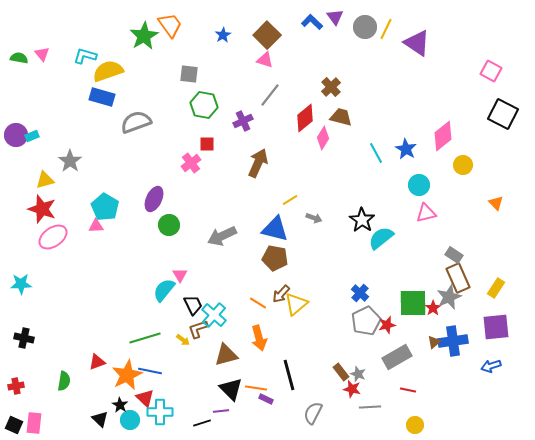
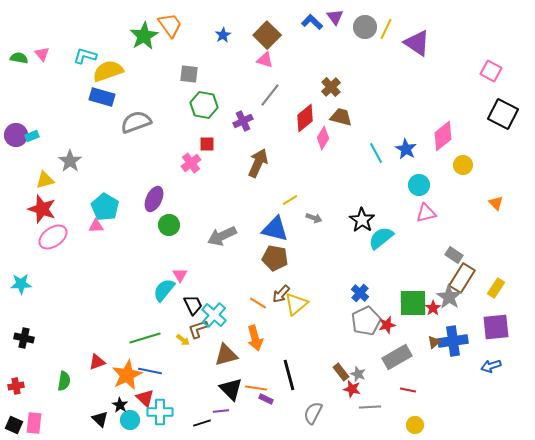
brown rectangle at (458, 278): moved 4 px right; rotated 56 degrees clockwise
gray star at (449, 297): rotated 15 degrees counterclockwise
orange arrow at (259, 338): moved 4 px left
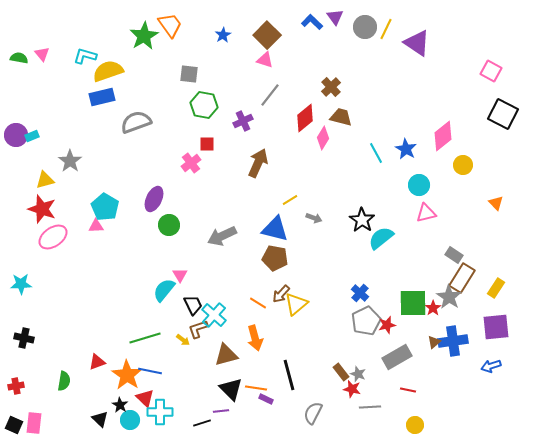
blue rectangle at (102, 97): rotated 30 degrees counterclockwise
orange star at (127, 375): rotated 12 degrees counterclockwise
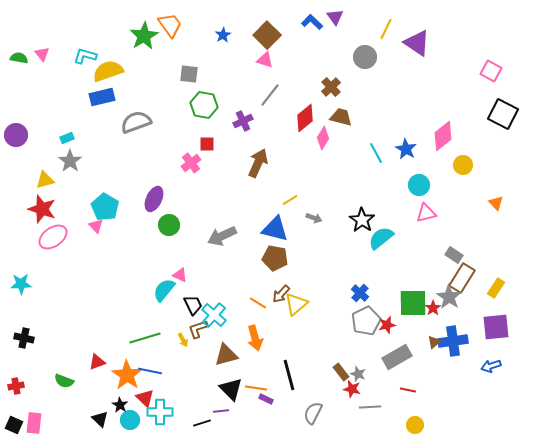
gray circle at (365, 27): moved 30 px down
cyan rectangle at (32, 136): moved 35 px right, 2 px down
pink triangle at (96, 226): rotated 49 degrees clockwise
pink triangle at (180, 275): rotated 35 degrees counterclockwise
yellow arrow at (183, 340): rotated 24 degrees clockwise
green semicircle at (64, 381): rotated 102 degrees clockwise
